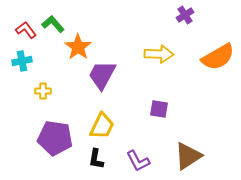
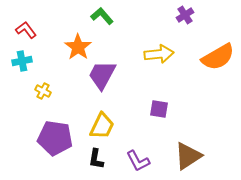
green L-shape: moved 49 px right, 8 px up
yellow arrow: rotated 8 degrees counterclockwise
yellow cross: rotated 28 degrees clockwise
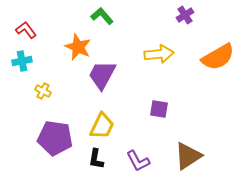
orange star: rotated 12 degrees counterclockwise
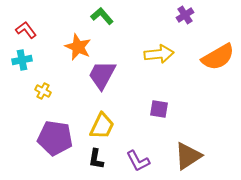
cyan cross: moved 1 px up
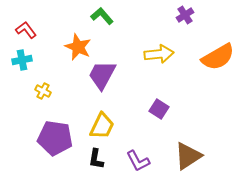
purple square: rotated 24 degrees clockwise
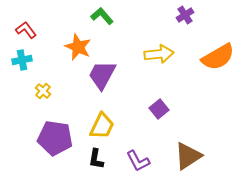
yellow cross: rotated 14 degrees clockwise
purple square: rotated 18 degrees clockwise
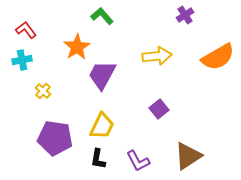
orange star: moved 1 px left; rotated 16 degrees clockwise
yellow arrow: moved 2 px left, 2 px down
black L-shape: moved 2 px right
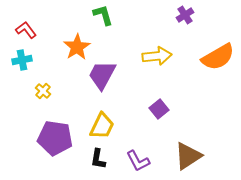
green L-shape: moved 1 px right, 1 px up; rotated 25 degrees clockwise
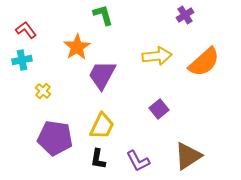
orange semicircle: moved 14 px left, 5 px down; rotated 12 degrees counterclockwise
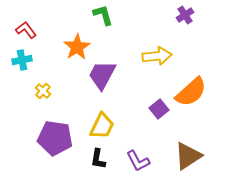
orange semicircle: moved 13 px left, 30 px down
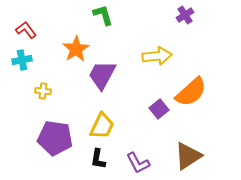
orange star: moved 1 px left, 2 px down
yellow cross: rotated 35 degrees counterclockwise
purple L-shape: moved 2 px down
